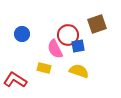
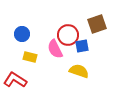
blue square: moved 4 px right
yellow rectangle: moved 14 px left, 11 px up
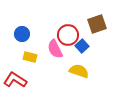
blue square: rotated 32 degrees counterclockwise
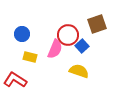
pink semicircle: rotated 132 degrees counterclockwise
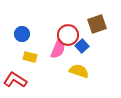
pink semicircle: moved 3 px right
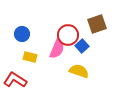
pink semicircle: moved 1 px left
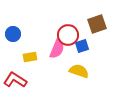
blue circle: moved 9 px left
blue square: rotated 24 degrees clockwise
yellow rectangle: rotated 24 degrees counterclockwise
